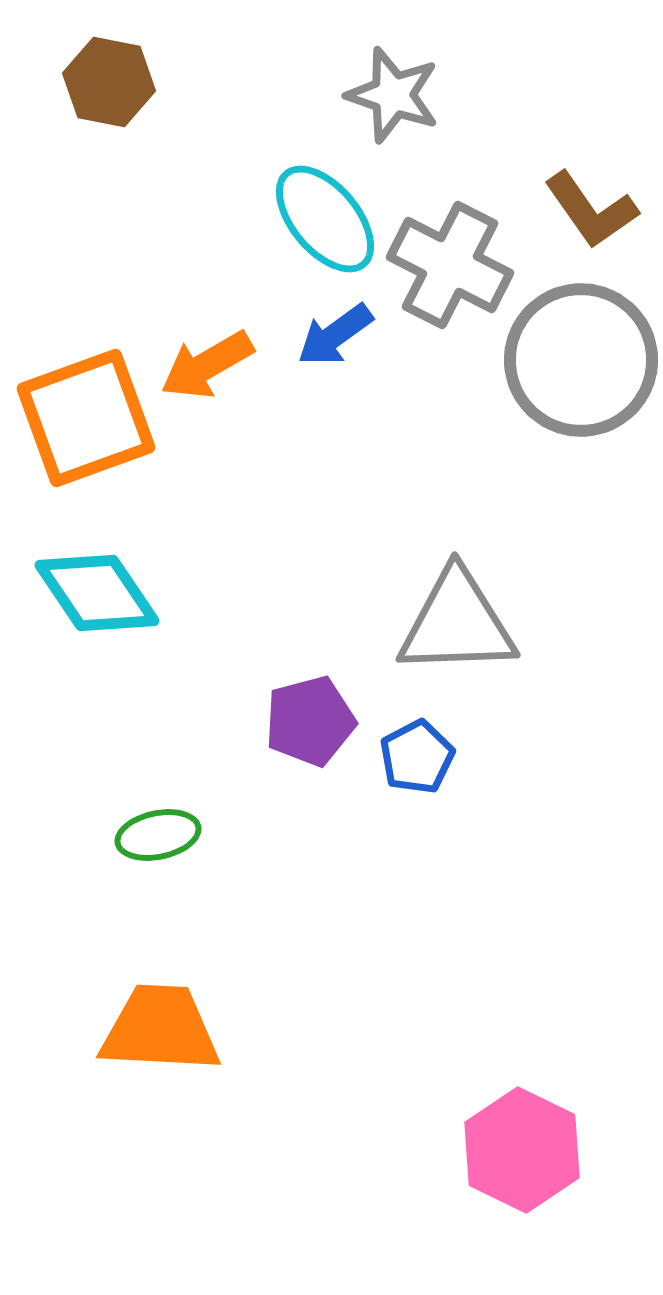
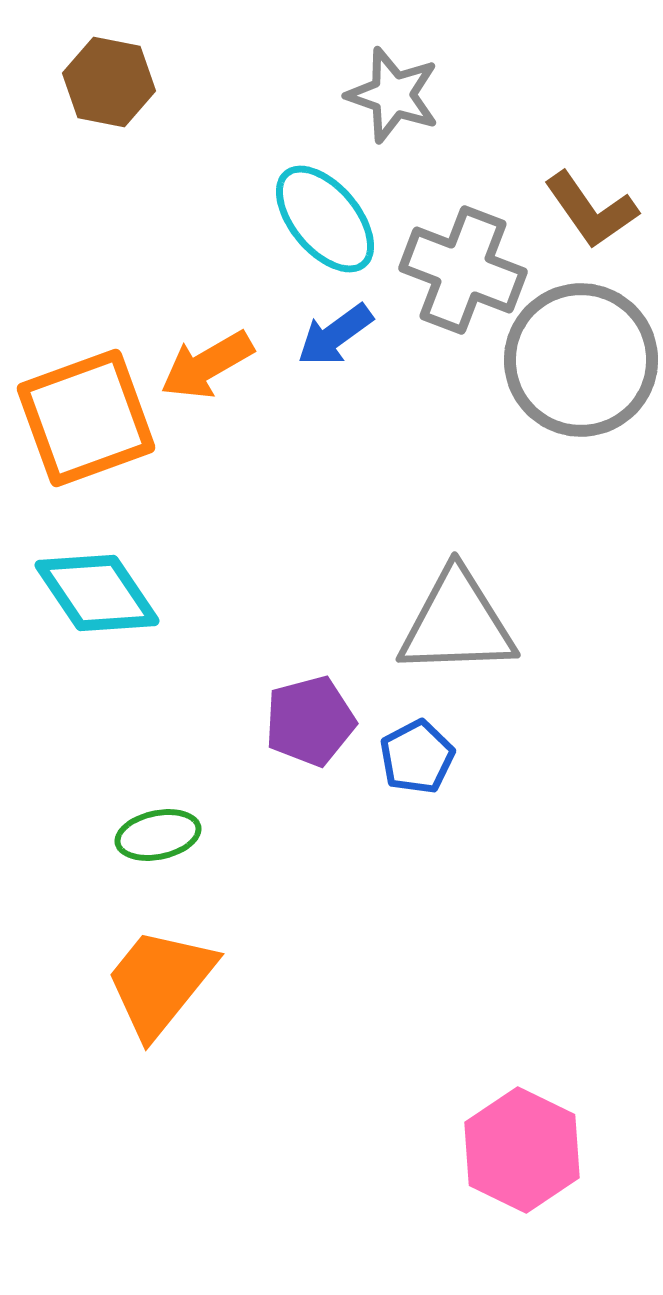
gray cross: moved 13 px right, 5 px down; rotated 6 degrees counterclockwise
orange trapezoid: moved 47 px up; rotated 54 degrees counterclockwise
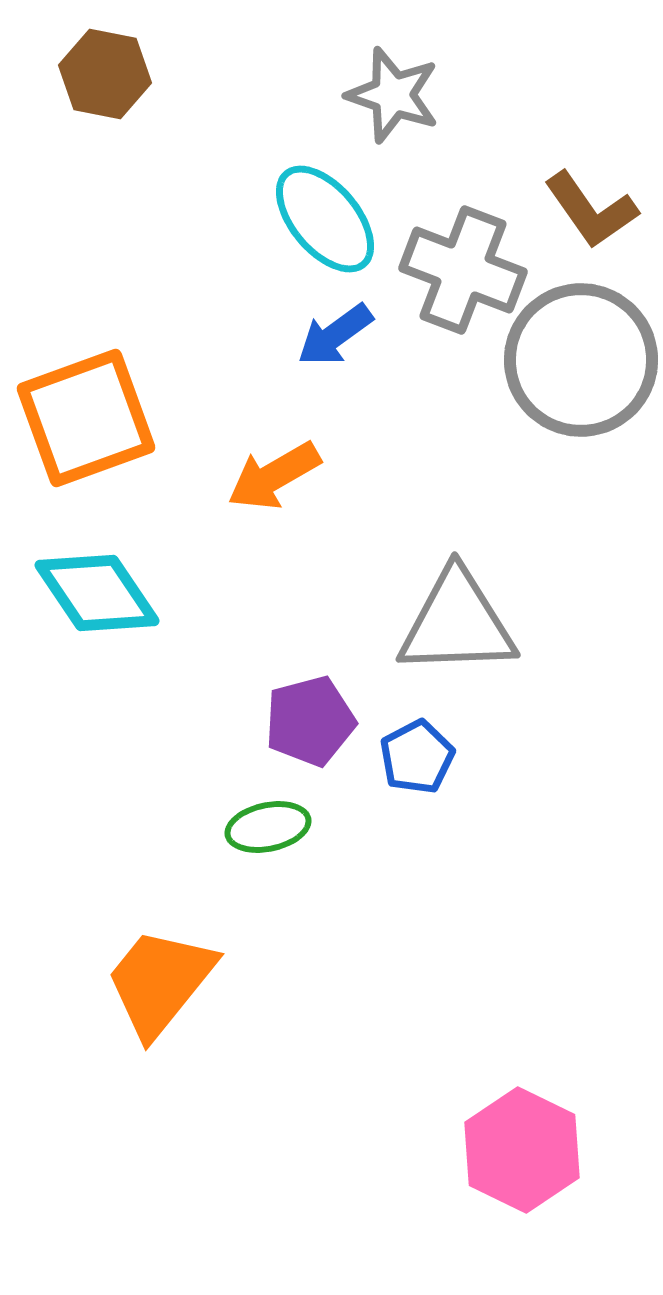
brown hexagon: moved 4 px left, 8 px up
orange arrow: moved 67 px right, 111 px down
green ellipse: moved 110 px right, 8 px up
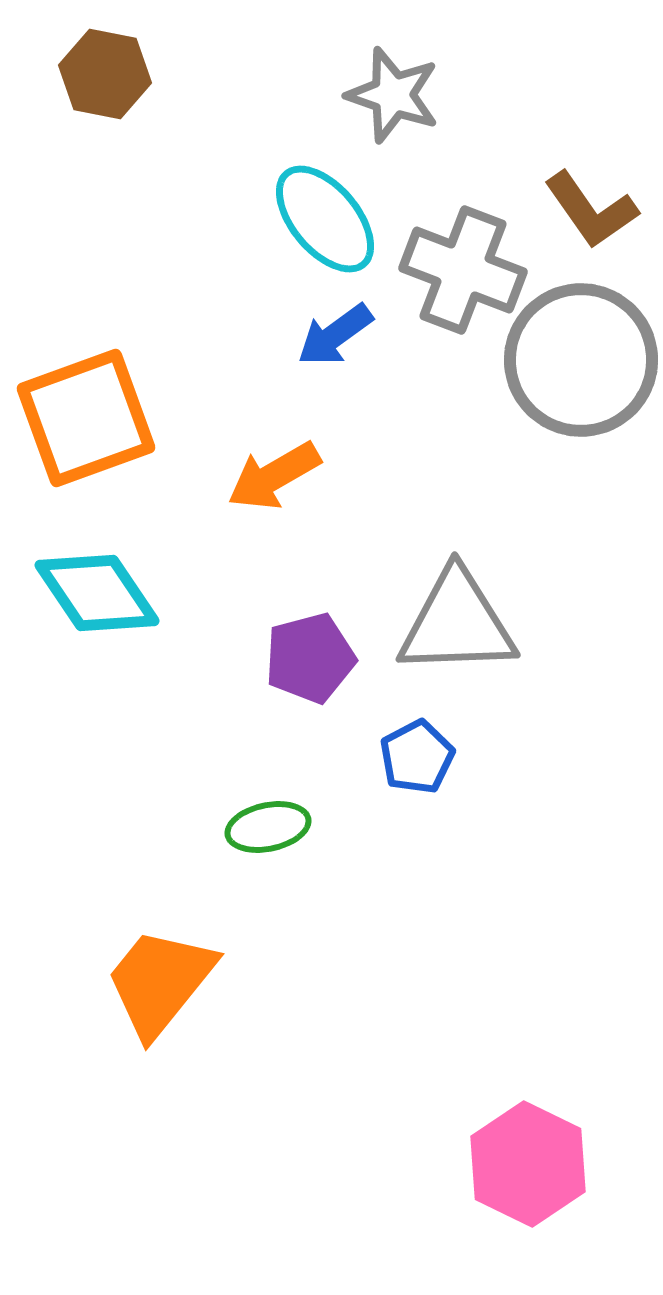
purple pentagon: moved 63 px up
pink hexagon: moved 6 px right, 14 px down
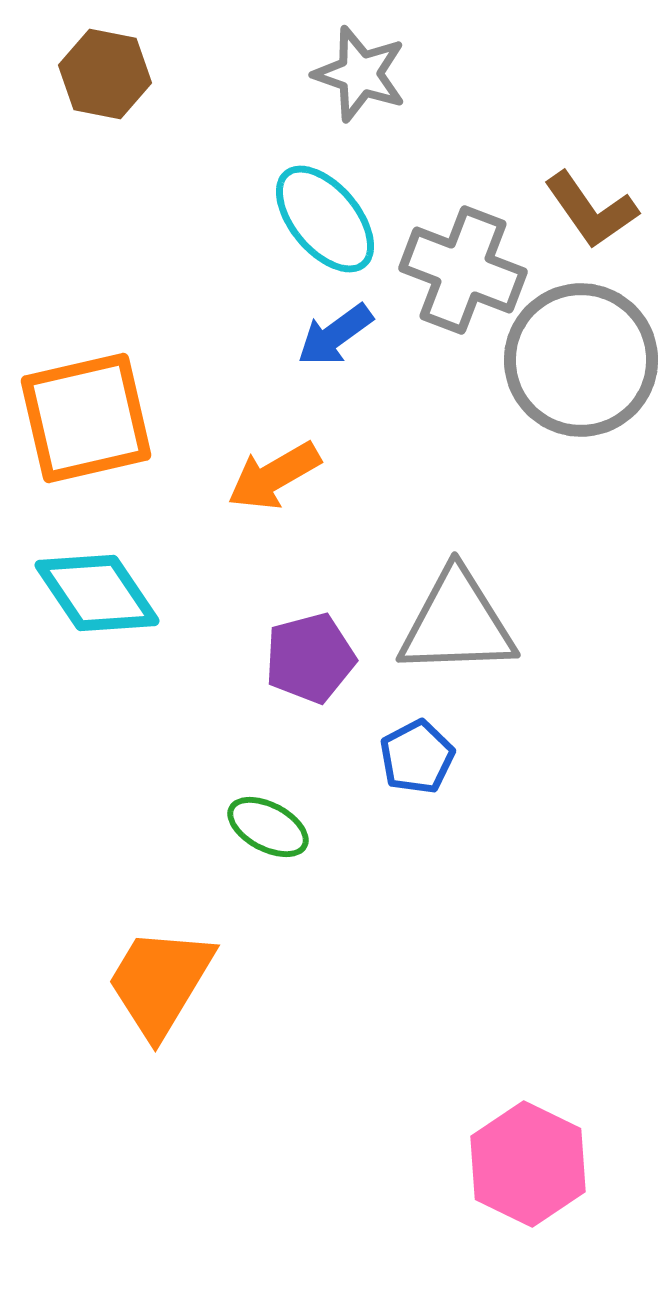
gray star: moved 33 px left, 21 px up
orange square: rotated 7 degrees clockwise
green ellipse: rotated 40 degrees clockwise
orange trapezoid: rotated 8 degrees counterclockwise
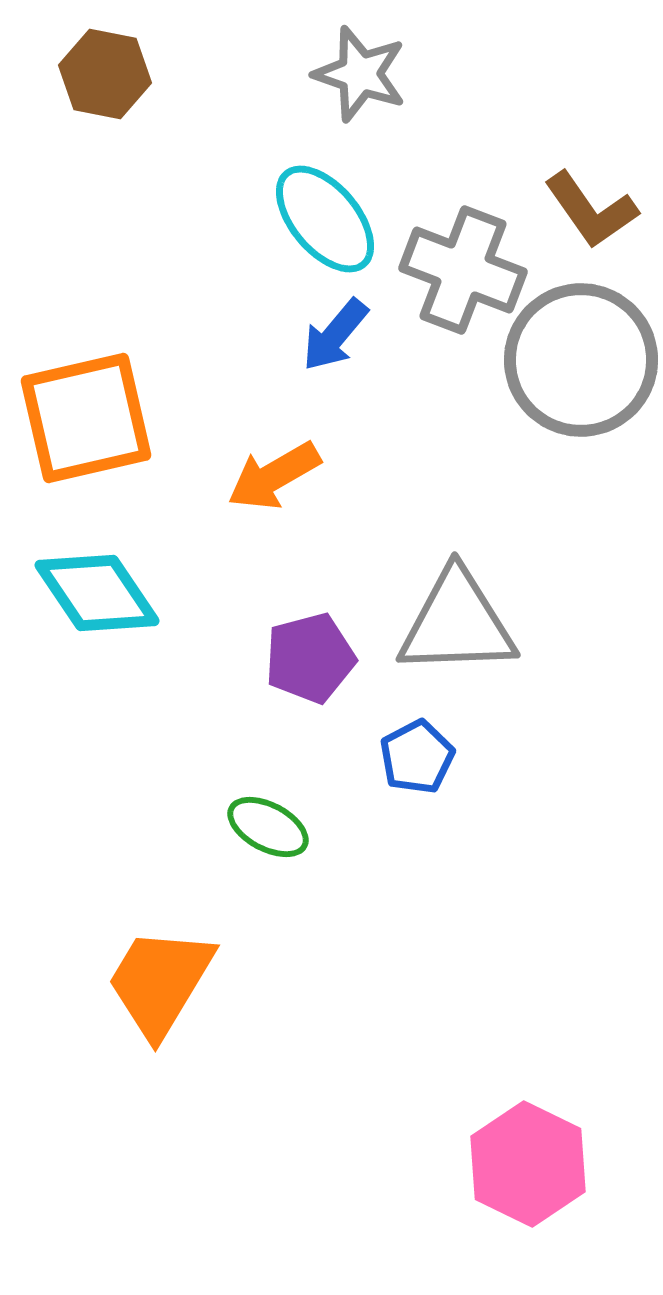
blue arrow: rotated 14 degrees counterclockwise
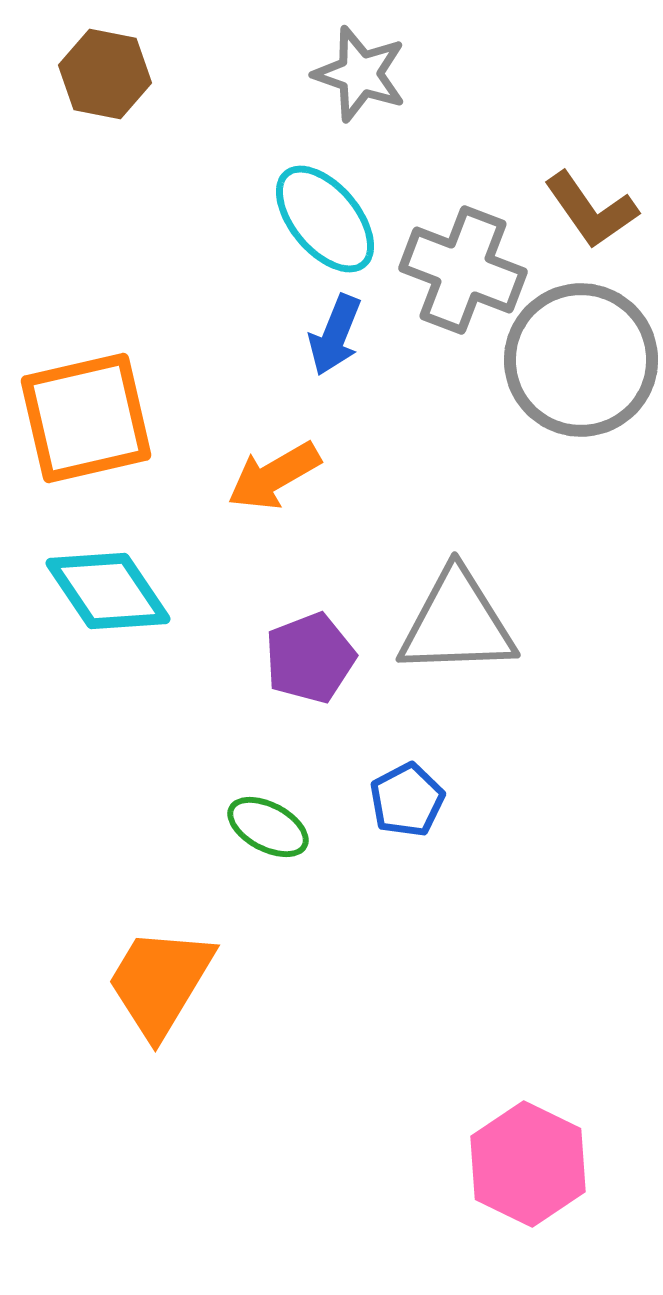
blue arrow: rotated 18 degrees counterclockwise
cyan diamond: moved 11 px right, 2 px up
purple pentagon: rotated 6 degrees counterclockwise
blue pentagon: moved 10 px left, 43 px down
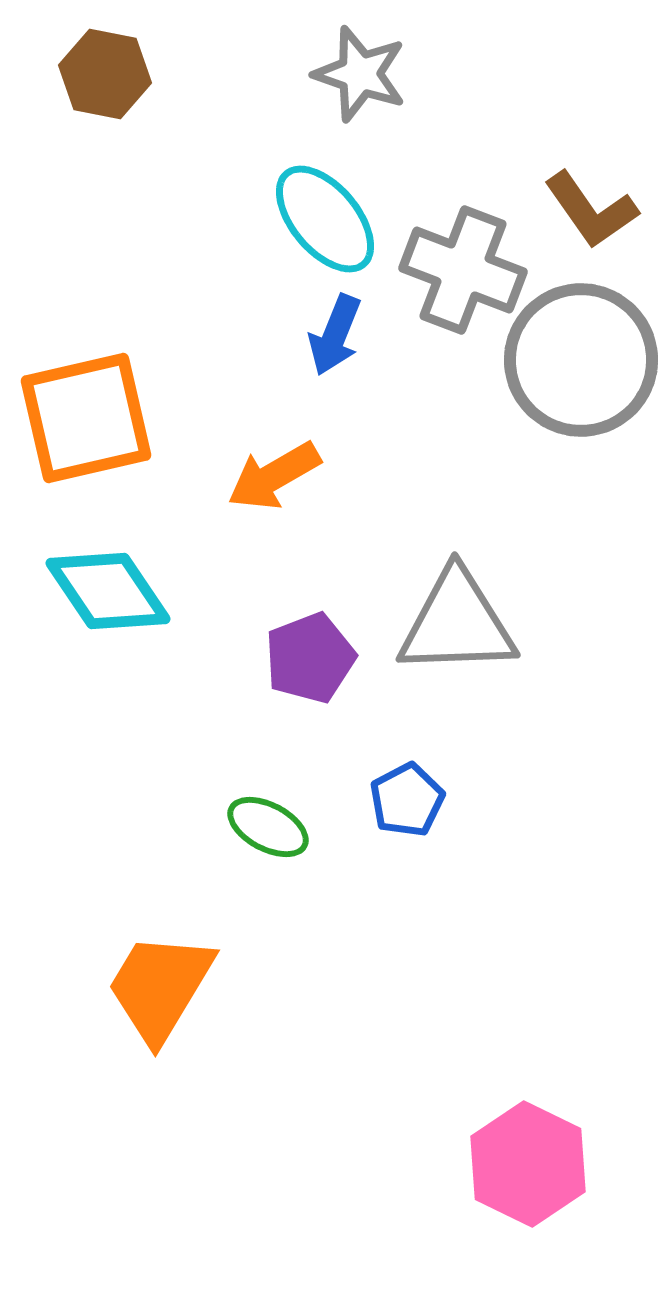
orange trapezoid: moved 5 px down
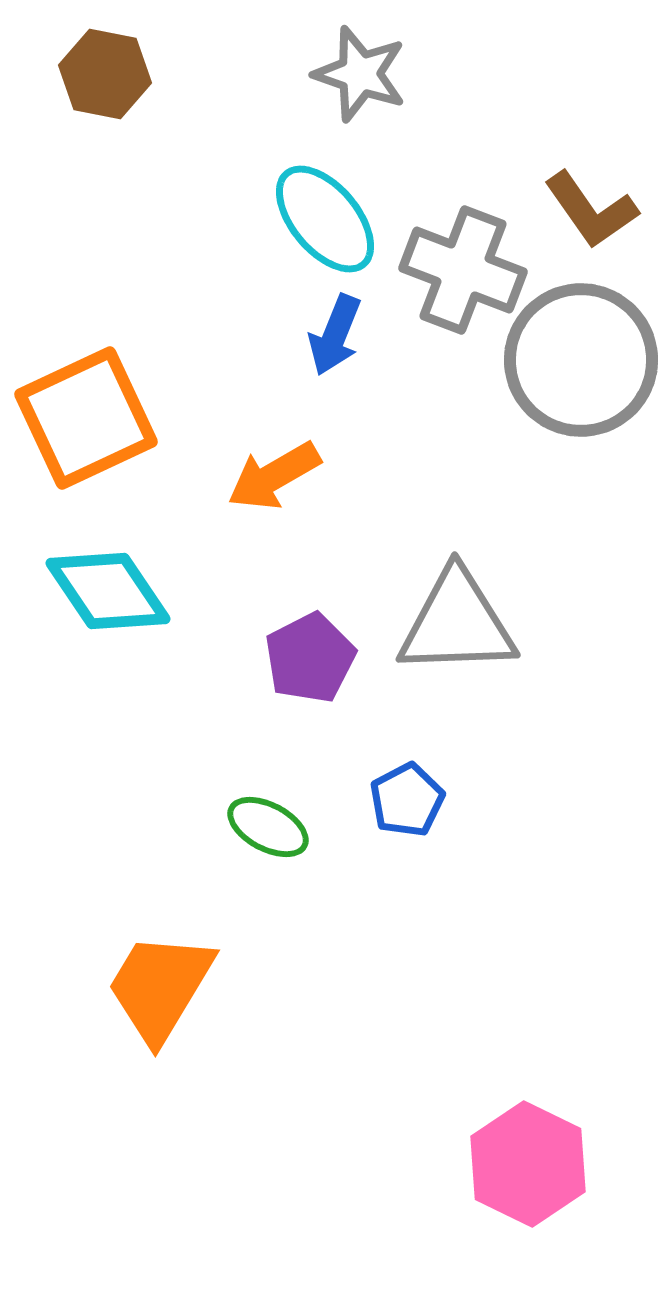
orange square: rotated 12 degrees counterclockwise
purple pentagon: rotated 6 degrees counterclockwise
